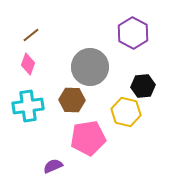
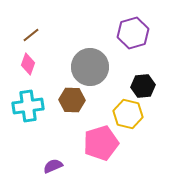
purple hexagon: rotated 16 degrees clockwise
yellow hexagon: moved 2 px right, 2 px down
pink pentagon: moved 13 px right, 5 px down; rotated 8 degrees counterclockwise
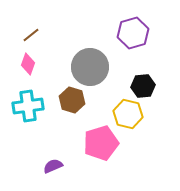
brown hexagon: rotated 15 degrees clockwise
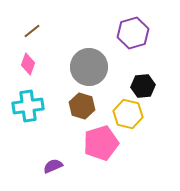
brown line: moved 1 px right, 4 px up
gray circle: moved 1 px left
brown hexagon: moved 10 px right, 6 px down
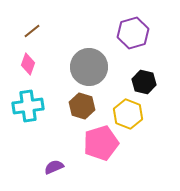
black hexagon: moved 1 px right, 4 px up; rotated 20 degrees clockwise
yellow hexagon: rotated 8 degrees clockwise
purple semicircle: moved 1 px right, 1 px down
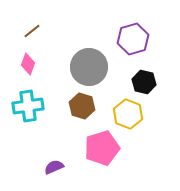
purple hexagon: moved 6 px down
pink pentagon: moved 1 px right, 5 px down
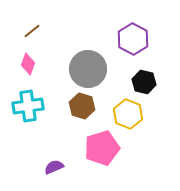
purple hexagon: rotated 16 degrees counterclockwise
gray circle: moved 1 px left, 2 px down
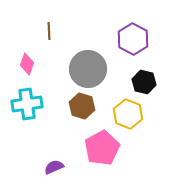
brown line: moved 17 px right; rotated 54 degrees counterclockwise
pink diamond: moved 1 px left
cyan cross: moved 1 px left, 2 px up
pink pentagon: rotated 12 degrees counterclockwise
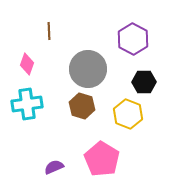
black hexagon: rotated 15 degrees counterclockwise
pink pentagon: moved 11 px down; rotated 12 degrees counterclockwise
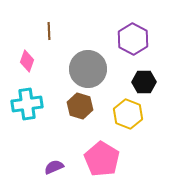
pink diamond: moved 3 px up
brown hexagon: moved 2 px left
